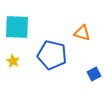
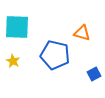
blue pentagon: moved 3 px right
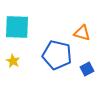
blue pentagon: moved 2 px right
blue square: moved 7 px left, 5 px up
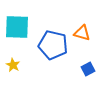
blue pentagon: moved 4 px left, 10 px up
yellow star: moved 4 px down
blue square: moved 1 px right
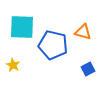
cyan square: moved 5 px right
orange triangle: moved 1 px right, 1 px up
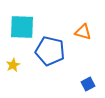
blue pentagon: moved 3 px left, 6 px down
yellow star: rotated 16 degrees clockwise
blue square: moved 15 px down
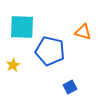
blue square: moved 18 px left, 3 px down
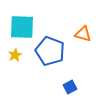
orange triangle: moved 2 px down
blue pentagon: rotated 8 degrees clockwise
yellow star: moved 2 px right, 10 px up
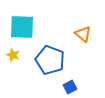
orange triangle: rotated 24 degrees clockwise
blue pentagon: moved 9 px down
yellow star: moved 2 px left; rotated 24 degrees counterclockwise
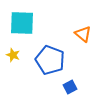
cyan square: moved 4 px up
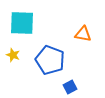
orange triangle: rotated 30 degrees counterclockwise
